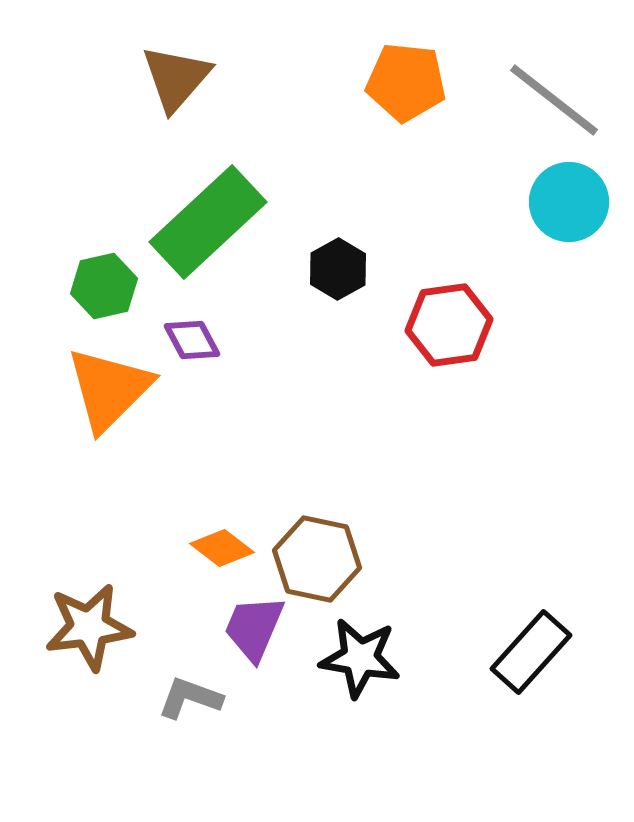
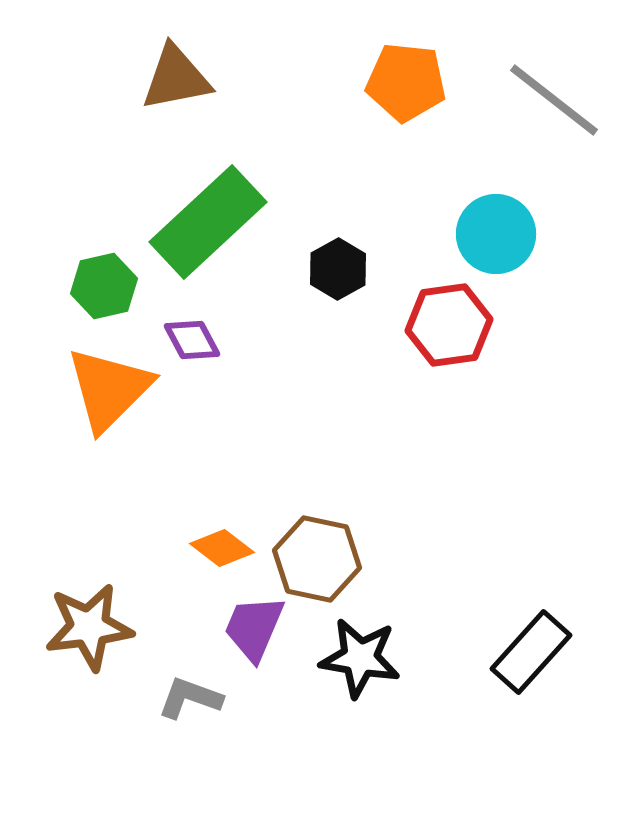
brown triangle: rotated 38 degrees clockwise
cyan circle: moved 73 px left, 32 px down
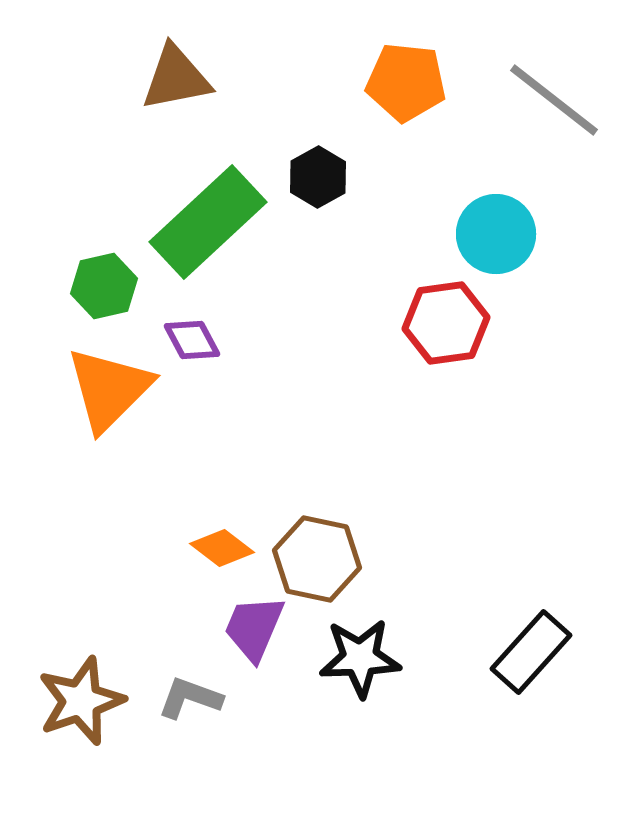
black hexagon: moved 20 px left, 92 px up
red hexagon: moved 3 px left, 2 px up
brown star: moved 8 px left, 74 px down; rotated 12 degrees counterclockwise
black star: rotated 12 degrees counterclockwise
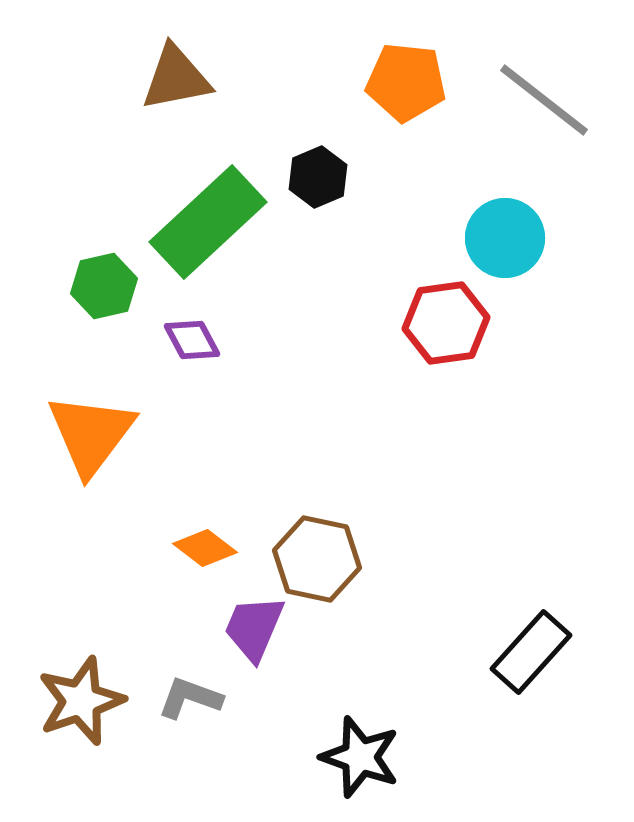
gray line: moved 10 px left
black hexagon: rotated 6 degrees clockwise
cyan circle: moved 9 px right, 4 px down
orange triangle: moved 18 px left, 45 px down; rotated 8 degrees counterclockwise
orange diamond: moved 17 px left
black star: moved 99 px down; rotated 22 degrees clockwise
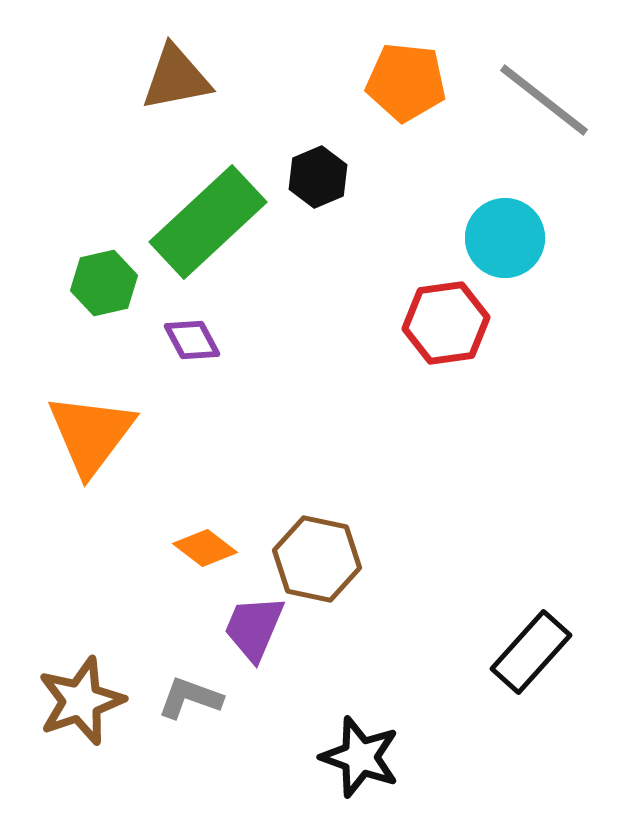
green hexagon: moved 3 px up
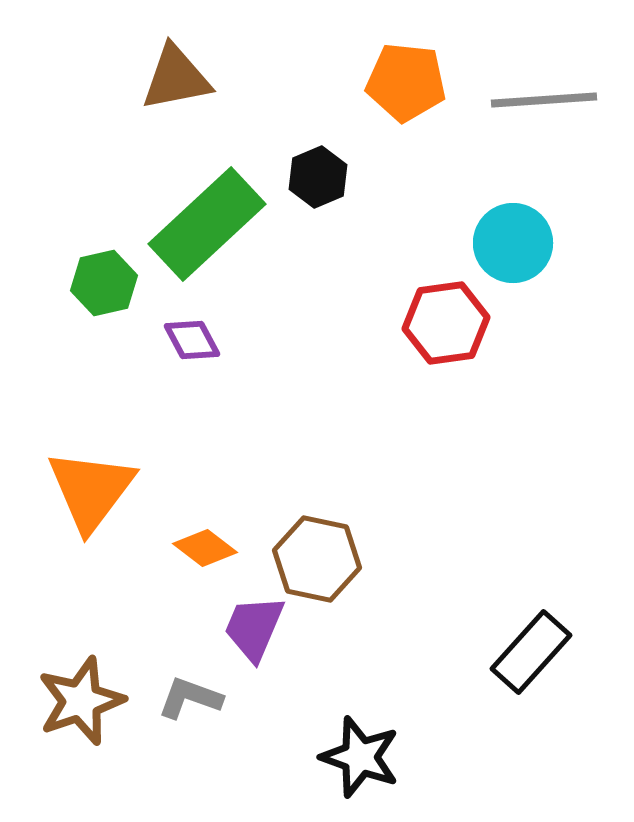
gray line: rotated 42 degrees counterclockwise
green rectangle: moved 1 px left, 2 px down
cyan circle: moved 8 px right, 5 px down
orange triangle: moved 56 px down
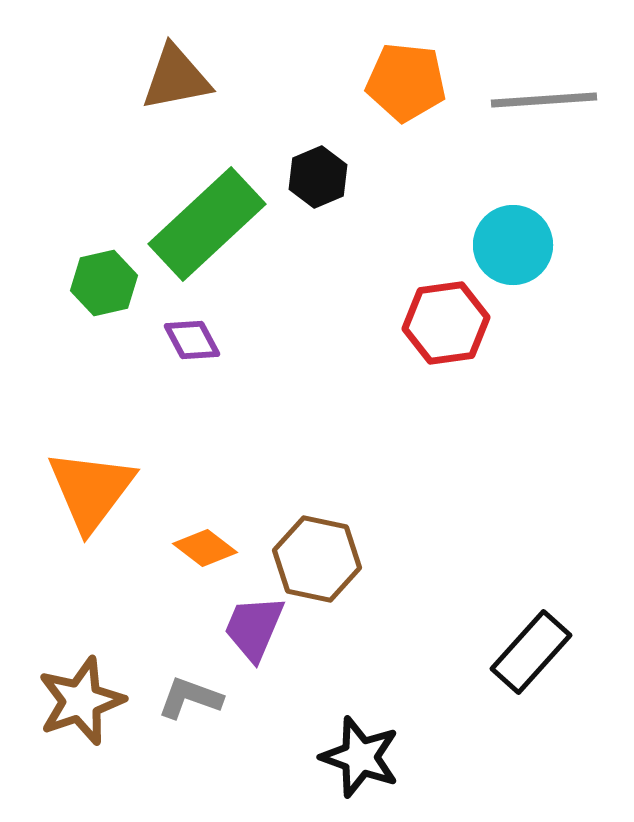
cyan circle: moved 2 px down
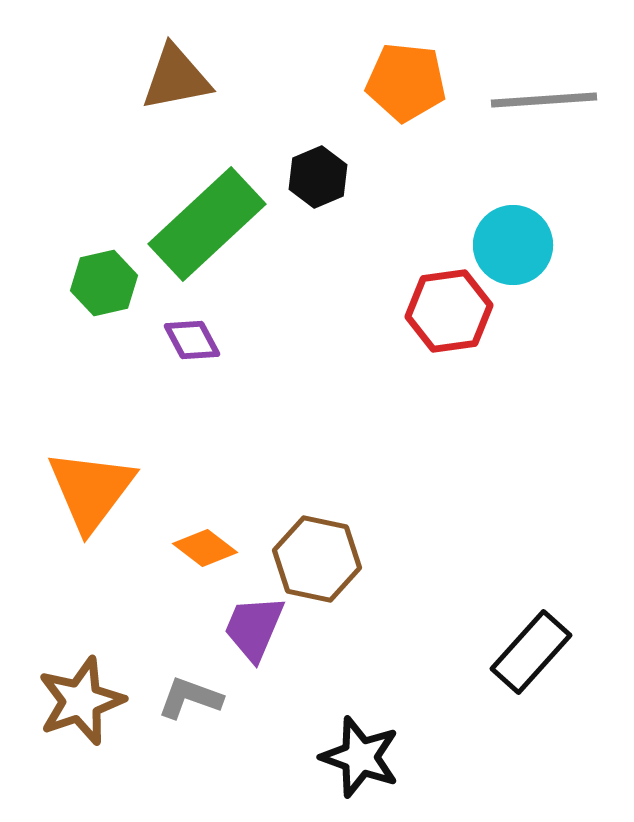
red hexagon: moved 3 px right, 12 px up
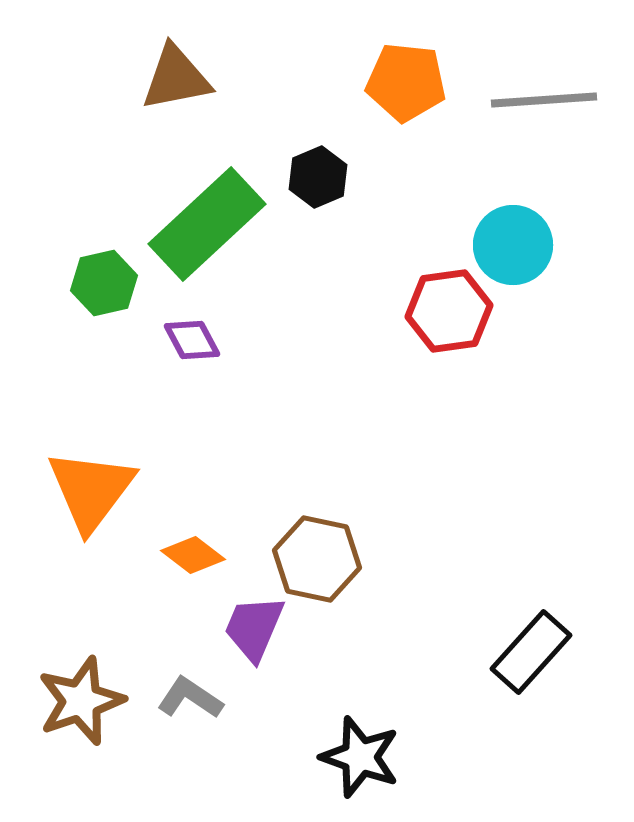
orange diamond: moved 12 px left, 7 px down
gray L-shape: rotated 14 degrees clockwise
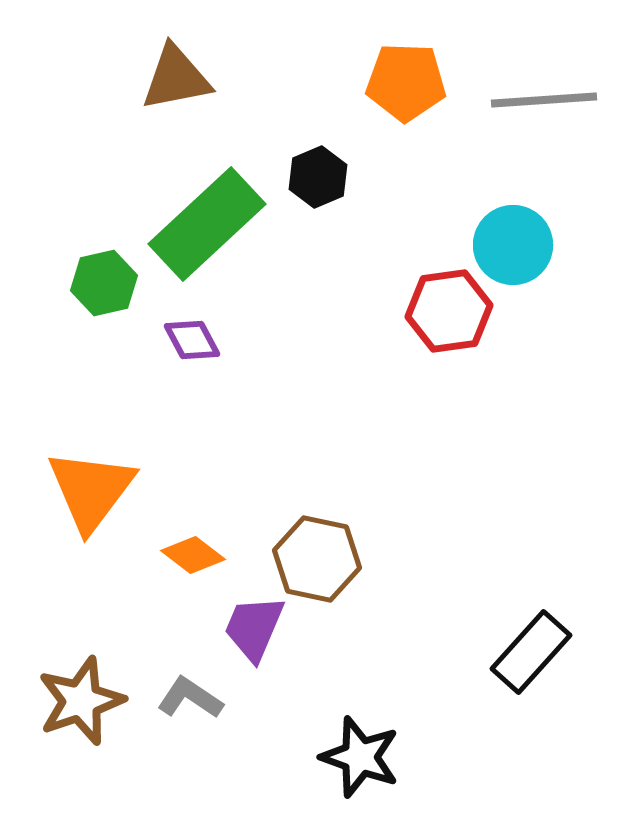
orange pentagon: rotated 4 degrees counterclockwise
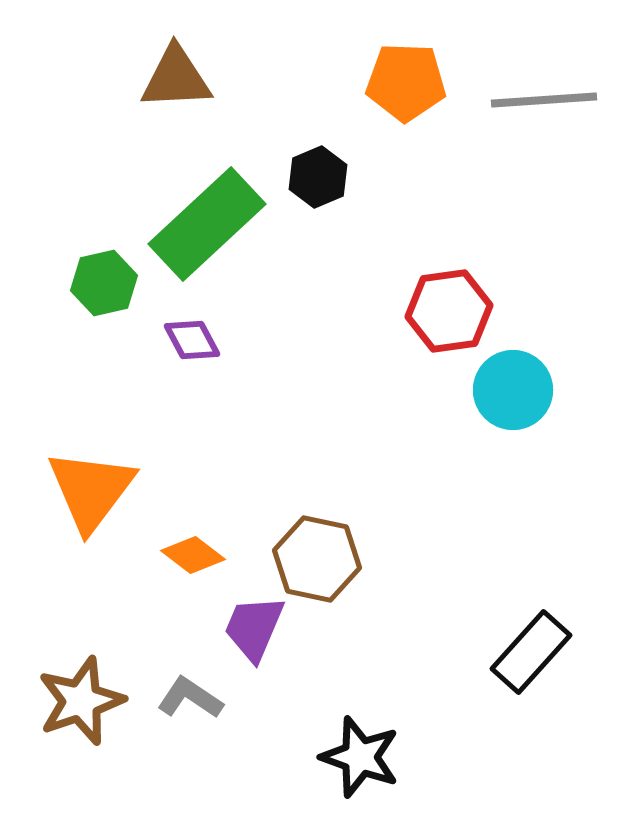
brown triangle: rotated 8 degrees clockwise
cyan circle: moved 145 px down
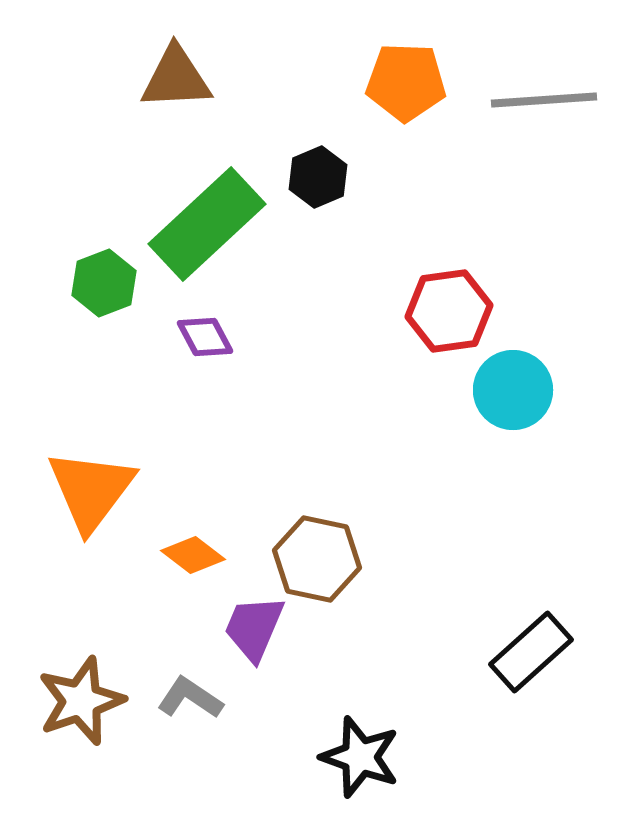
green hexagon: rotated 8 degrees counterclockwise
purple diamond: moved 13 px right, 3 px up
black rectangle: rotated 6 degrees clockwise
